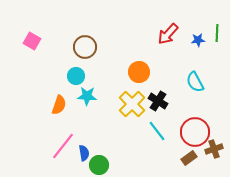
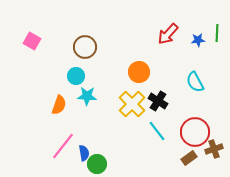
green circle: moved 2 px left, 1 px up
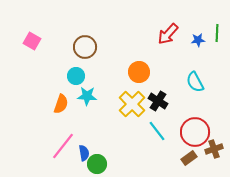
orange semicircle: moved 2 px right, 1 px up
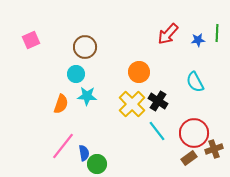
pink square: moved 1 px left, 1 px up; rotated 36 degrees clockwise
cyan circle: moved 2 px up
red circle: moved 1 px left, 1 px down
